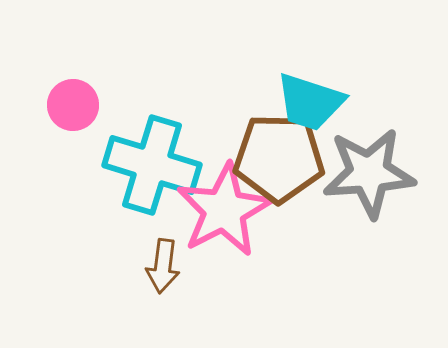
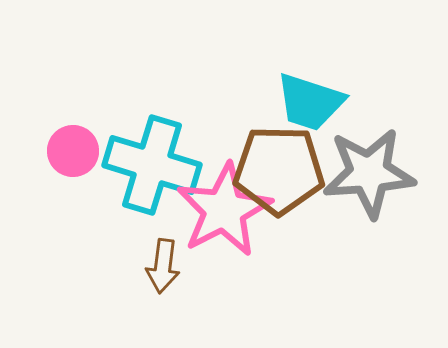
pink circle: moved 46 px down
brown pentagon: moved 12 px down
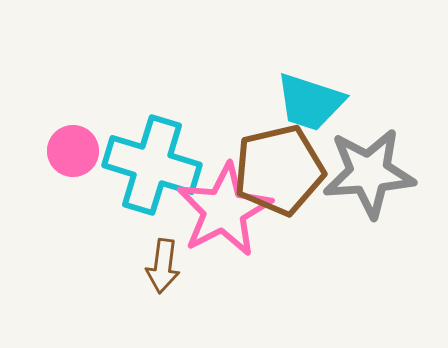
brown pentagon: rotated 14 degrees counterclockwise
